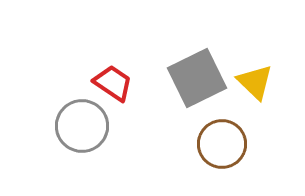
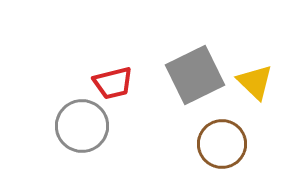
gray square: moved 2 px left, 3 px up
red trapezoid: rotated 132 degrees clockwise
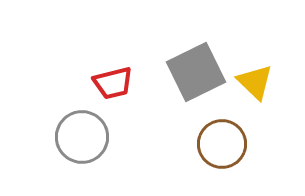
gray square: moved 1 px right, 3 px up
gray circle: moved 11 px down
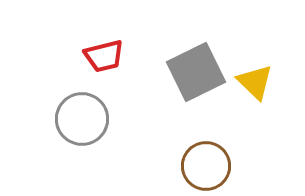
red trapezoid: moved 9 px left, 27 px up
gray circle: moved 18 px up
brown circle: moved 16 px left, 22 px down
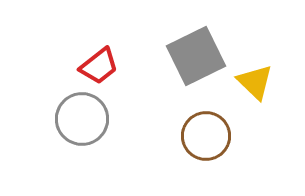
red trapezoid: moved 5 px left, 10 px down; rotated 24 degrees counterclockwise
gray square: moved 16 px up
brown circle: moved 30 px up
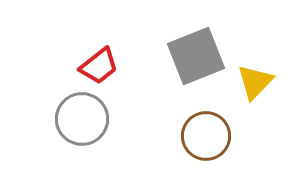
gray square: rotated 4 degrees clockwise
yellow triangle: rotated 30 degrees clockwise
